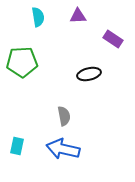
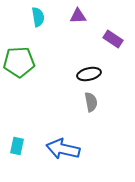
green pentagon: moved 3 px left
gray semicircle: moved 27 px right, 14 px up
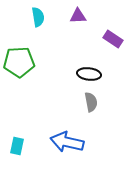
black ellipse: rotated 20 degrees clockwise
blue arrow: moved 4 px right, 7 px up
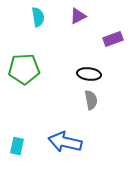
purple triangle: rotated 24 degrees counterclockwise
purple rectangle: rotated 54 degrees counterclockwise
green pentagon: moved 5 px right, 7 px down
gray semicircle: moved 2 px up
blue arrow: moved 2 px left
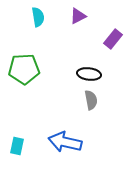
purple rectangle: rotated 30 degrees counterclockwise
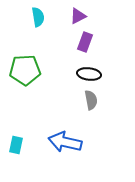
purple rectangle: moved 28 px left, 3 px down; rotated 18 degrees counterclockwise
green pentagon: moved 1 px right, 1 px down
cyan rectangle: moved 1 px left, 1 px up
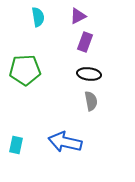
gray semicircle: moved 1 px down
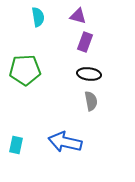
purple triangle: rotated 42 degrees clockwise
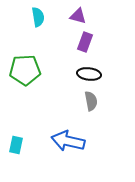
blue arrow: moved 3 px right, 1 px up
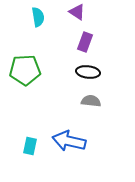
purple triangle: moved 1 px left, 4 px up; rotated 18 degrees clockwise
black ellipse: moved 1 px left, 2 px up
gray semicircle: rotated 72 degrees counterclockwise
blue arrow: moved 1 px right
cyan rectangle: moved 14 px right, 1 px down
